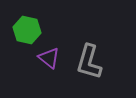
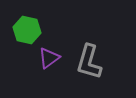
purple triangle: rotated 45 degrees clockwise
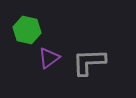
gray L-shape: rotated 72 degrees clockwise
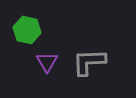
purple triangle: moved 2 px left, 4 px down; rotated 25 degrees counterclockwise
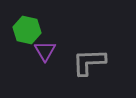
purple triangle: moved 2 px left, 11 px up
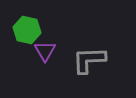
gray L-shape: moved 2 px up
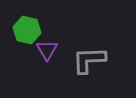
purple triangle: moved 2 px right, 1 px up
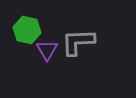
gray L-shape: moved 11 px left, 18 px up
